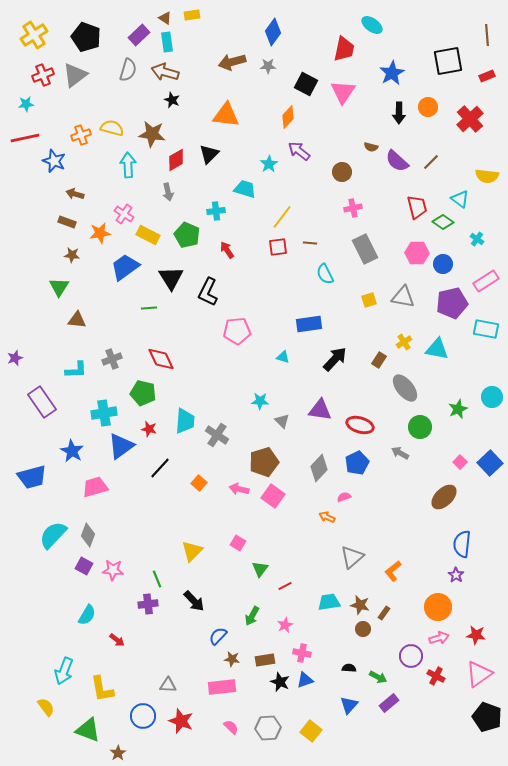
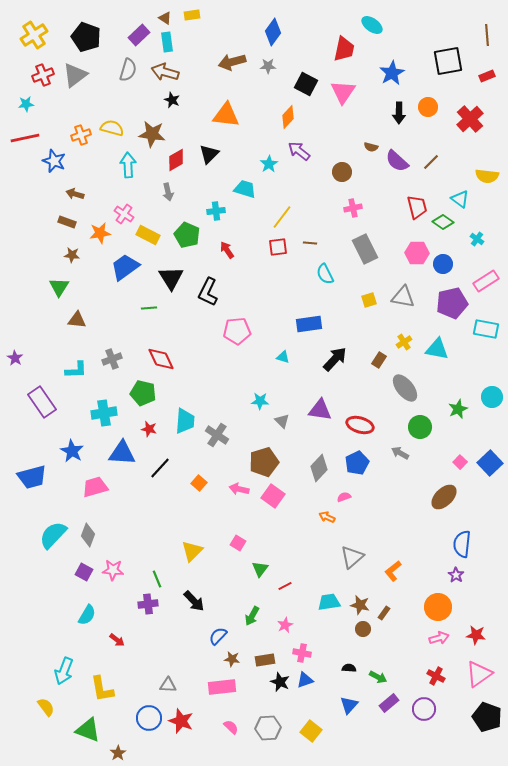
purple star at (15, 358): rotated 21 degrees counterclockwise
blue triangle at (121, 446): moved 1 px right, 7 px down; rotated 40 degrees clockwise
purple square at (84, 566): moved 6 px down
purple circle at (411, 656): moved 13 px right, 53 px down
blue circle at (143, 716): moved 6 px right, 2 px down
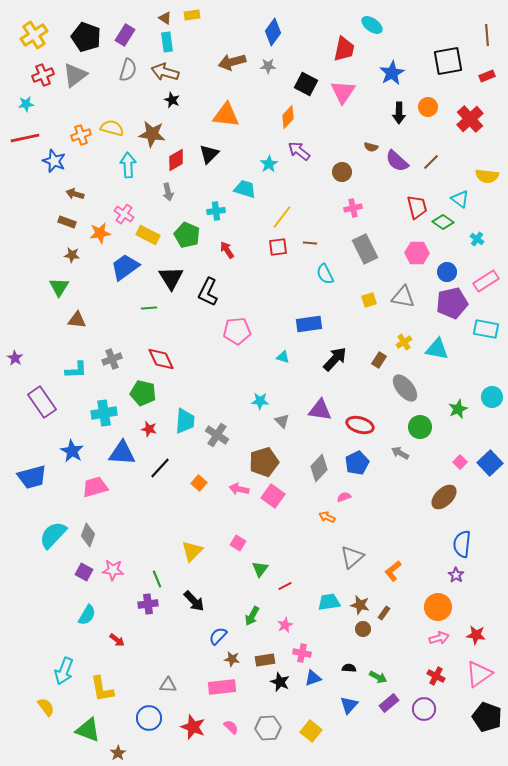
purple rectangle at (139, 35): moved 14 px left; rotated 15 degrees counterclockwise
blue circle at (443, 264): moved 4 px right, 8 px down
blue triangle at (305, 680): moved 8 px right, 2 px up
red star at (181, 721): moved 12 px right, 6 px down
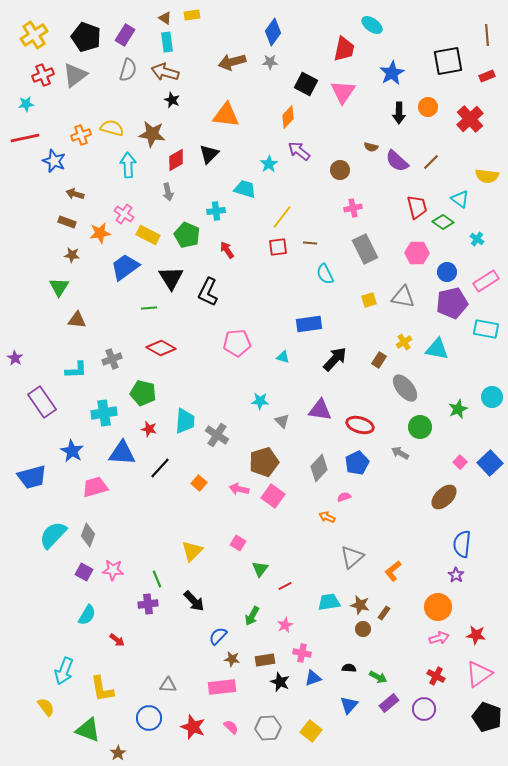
gray star at (268, 66): moved 2 px right, 4 px up
brown circle at (342, 172): moved 2 px left, 2 px up
pink pentagon at (237, 331): moved 12 px down
red diamond at (161, 359): moved 11 px up; rotated 36 degrees counterclockwise
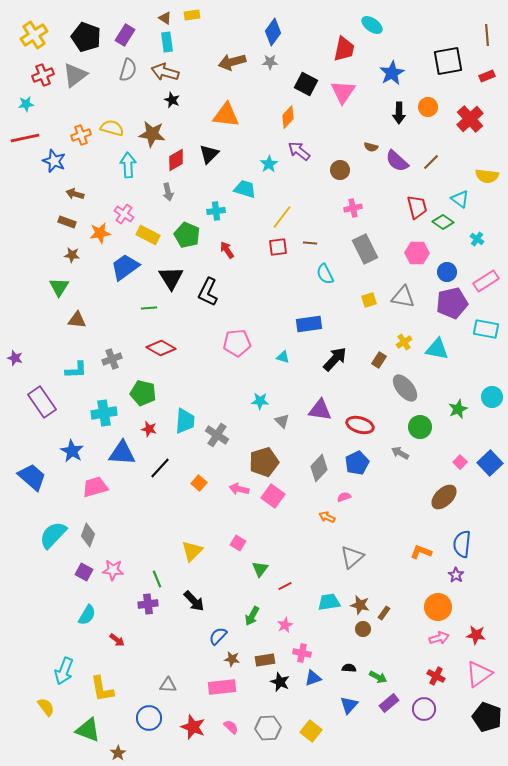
purple star at (15, 358): rotated 14 degrees counterclockwise
blue trapezoid at (32, 477): rotated 124 degrees counterclockwise
orange L-shape at (393, 571): moved 28 px right, 19 px up; rotated 60 degrees clockwise
